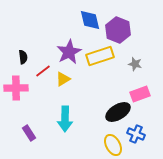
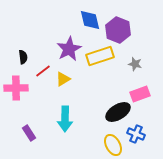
purple star: moved 3 px up
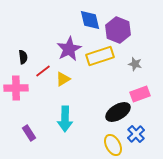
blue cross: rotated 24 degrees clockwise
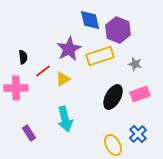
black ellipse: moved 5 px left, 15 px up; rotated 30 degrees counterclockwise
cyan arrow: rotated 15 degrees counterclockwise
blue cross: moved 2 px right
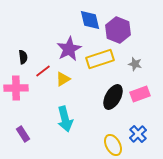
yellow rectangle: moved 3 px down
purple rectangle: moved 6 px left, 1 px down
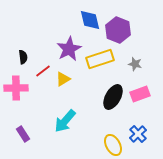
cyan arrow: moved 2 px down; rotated 55 degrees clockwise
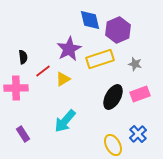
purple hexagon: rotated 15 degrees clockwise
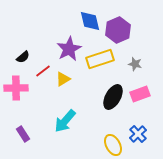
blue diamond: moved 1 px down
black semicircle: rotated 56 degrees clockwise
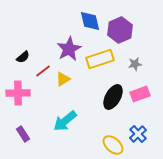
purple hexagon: moved 2 px right
gray star: rotated 24 degrees counterclockwise
pink cross: moved 2 px right, 5 px down
cyan arrow: rotated 10 degrees clockwise
yellow ellipse: rotated 20 degrees counterclockwise
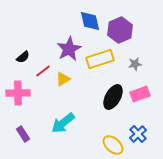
cyan arrow: moved 2 px left, 2 px down
